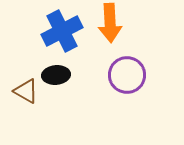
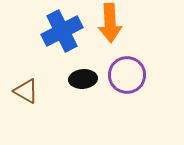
black ellipse: moved 27 px right, 4 px down
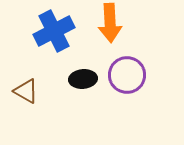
blue cross: moved 8 px left
